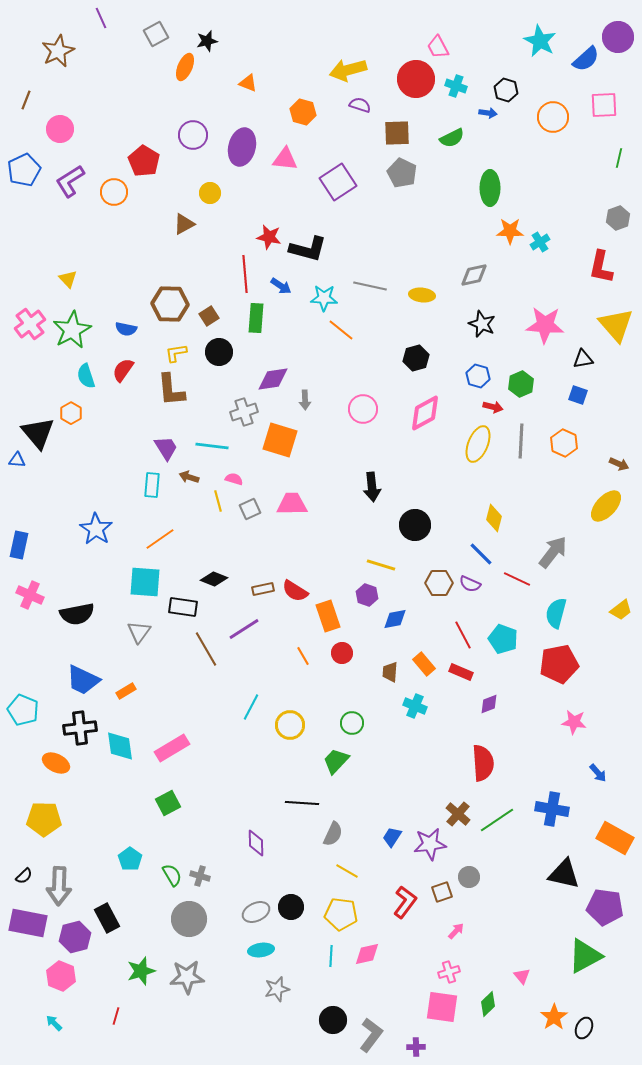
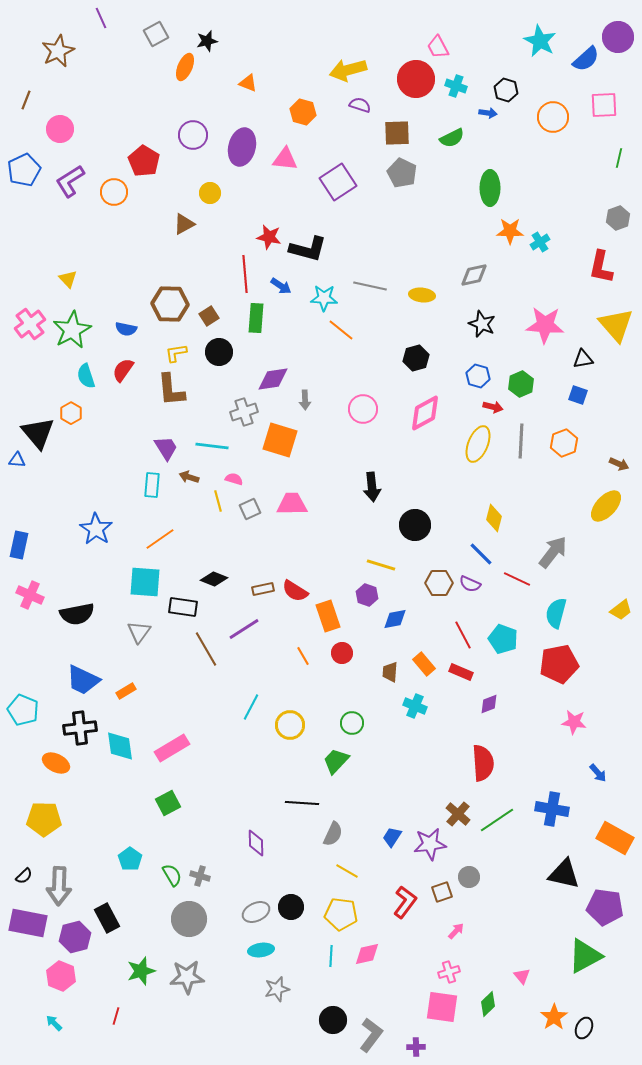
orange hexagon at (564, 443): rotated 16 degrees clockwise
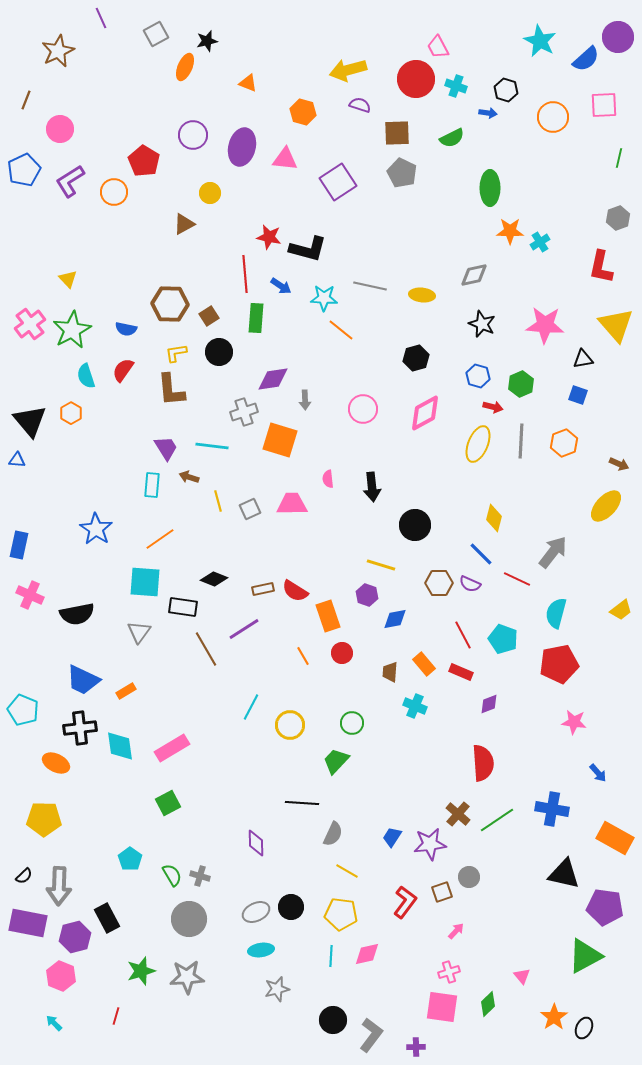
black triangle at (38, 433): moved 8 px left, 12 px up
pink semicircle at (234, 479): moved 94 px right; rotated 114 degrees counterclockwise
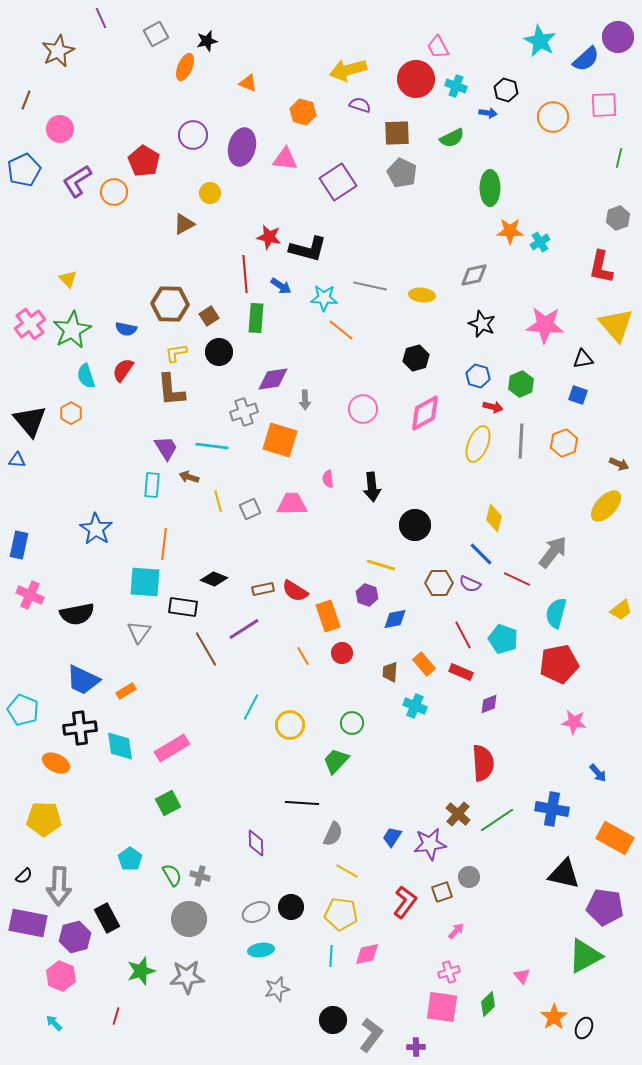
purple L-shape at (70, 181): moved 7 px right
orange line at (160, 539): moved 4 px right, 5 px down; rotated 48 degrees counterclockwise
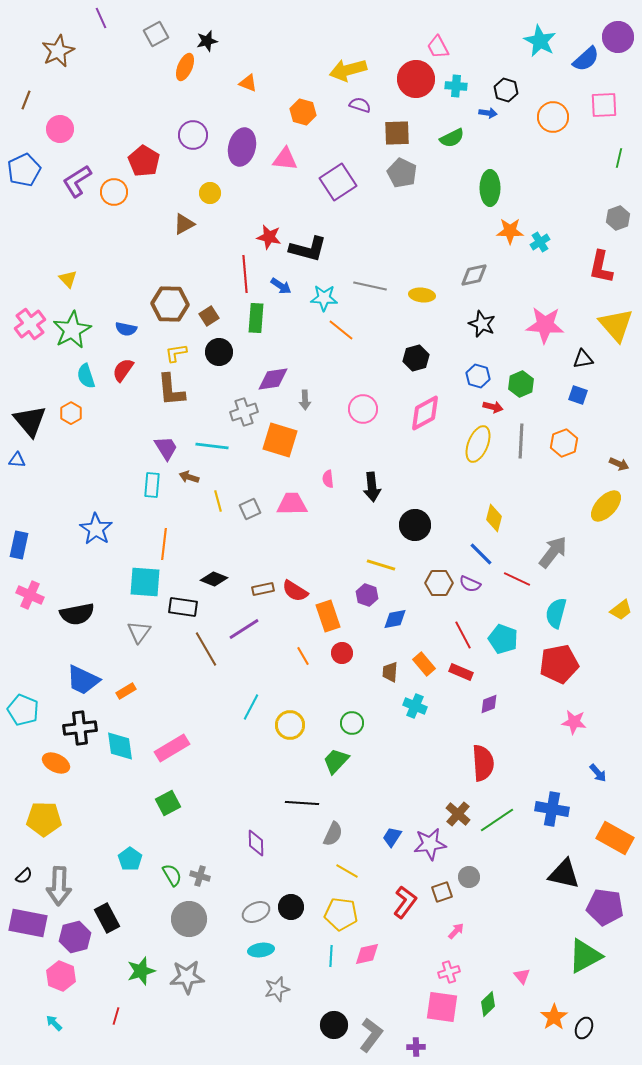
cyan cross at (456, 86): rotated 15 degrees counterclockwise
black circle at (333, 1020): moved 1 px right, 5 px down
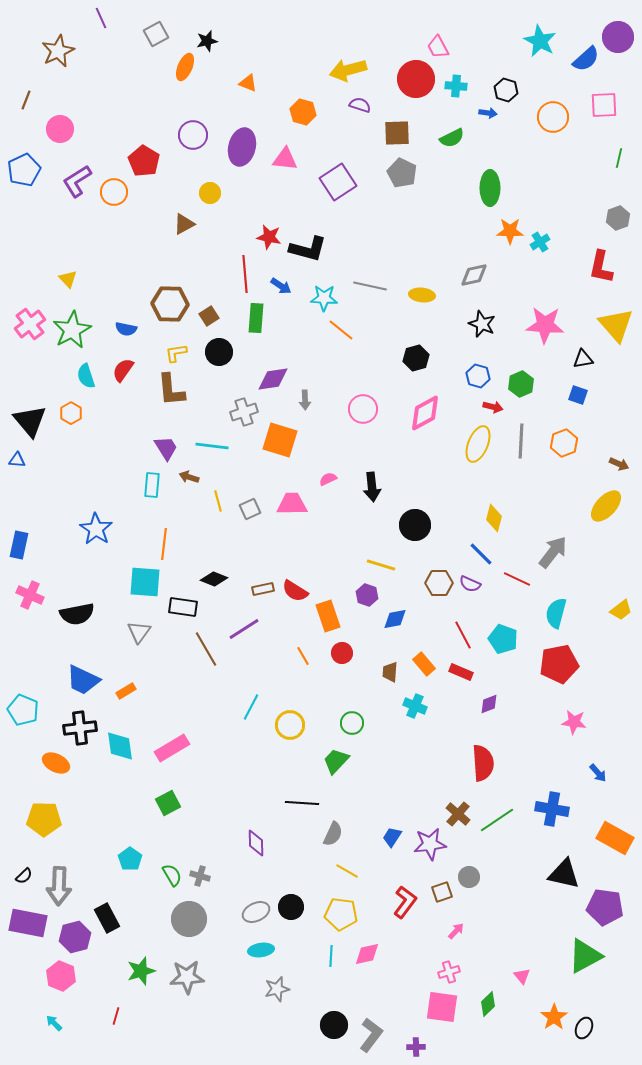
pink semicircle at (328, 479): rotated 72 degrees clockwise
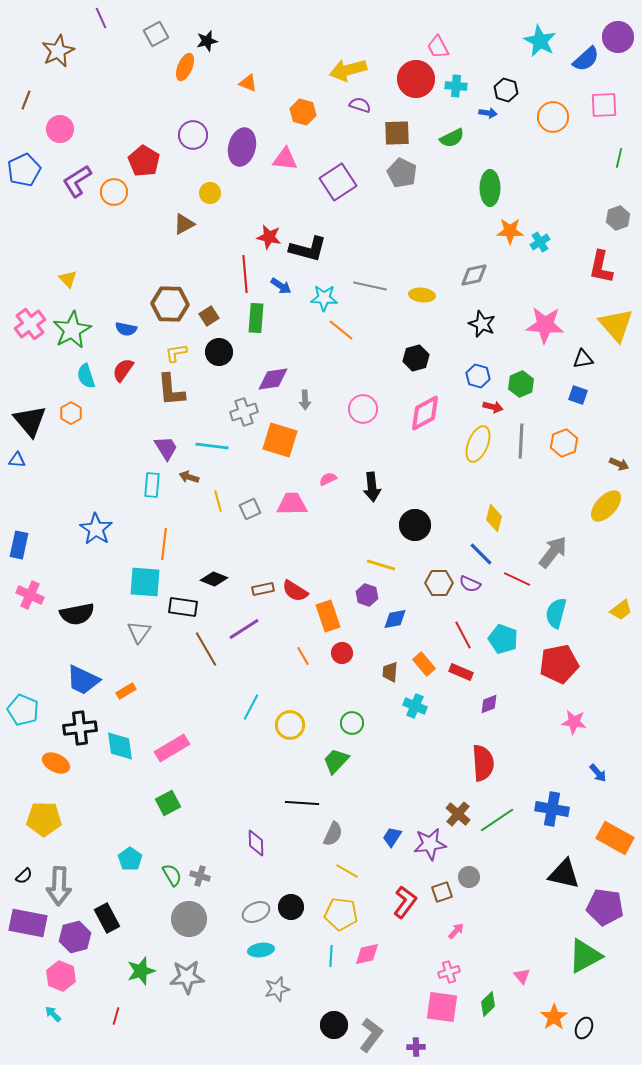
cyan arrow at (54, 1023): moved 1 px left, 9 px up
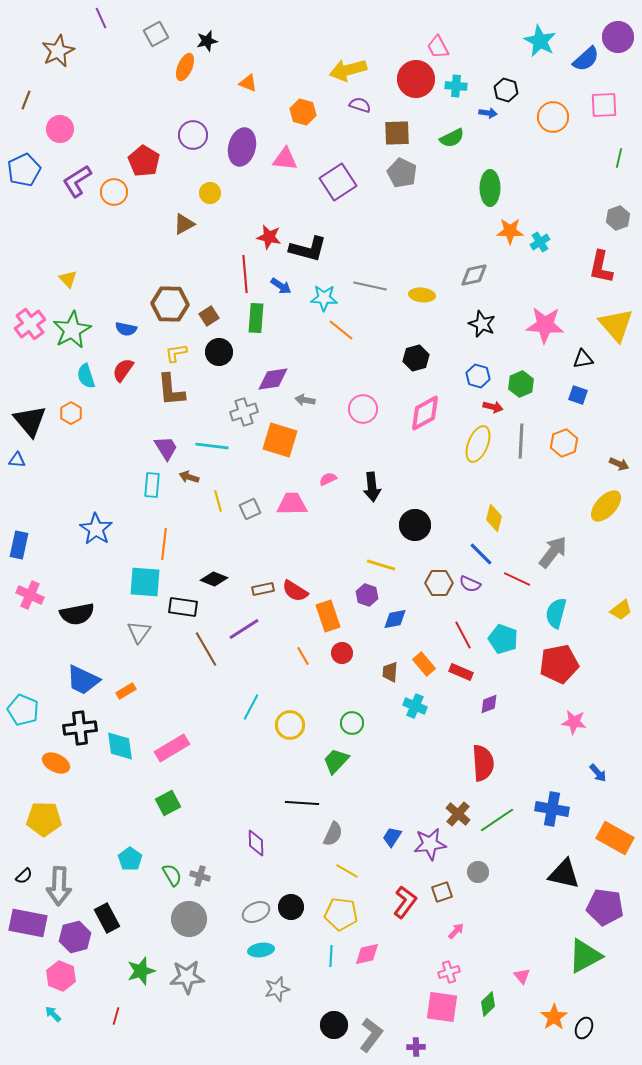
gray arrow at (305, 400): rotated 102 degrees clockwise
gray circle at (469, 877): moved 9 px right, 5 px up
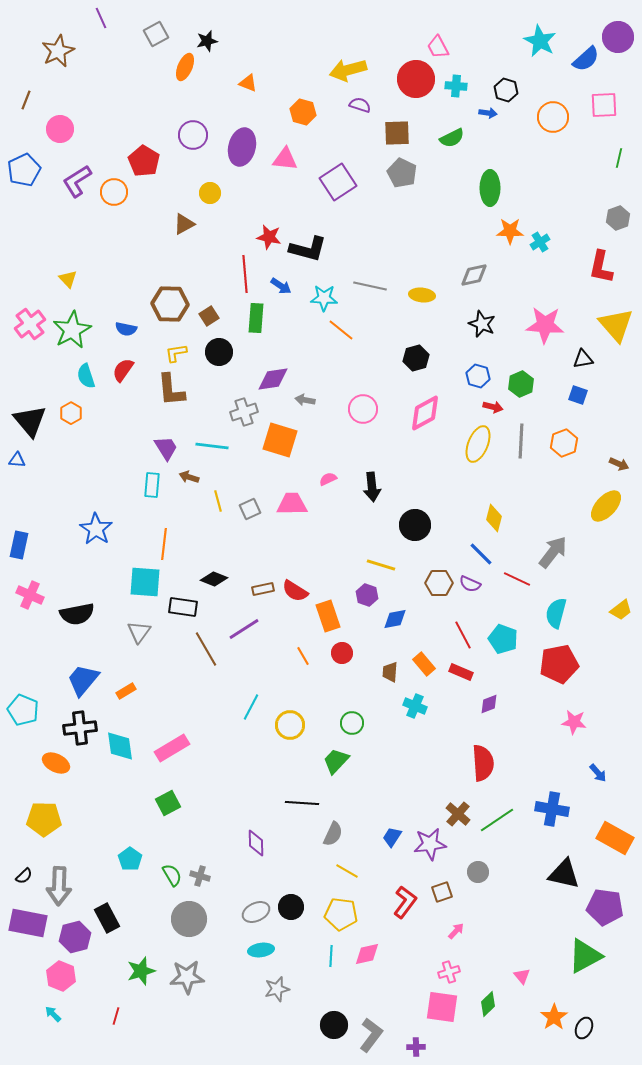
blue trapezoid at (83, 680): rotated 105 degrees clockwise
